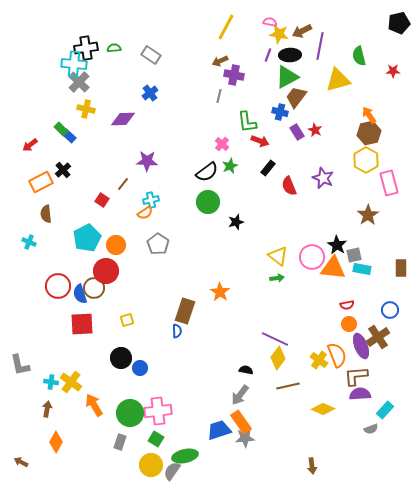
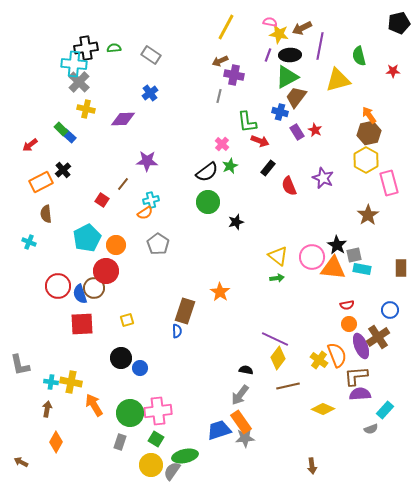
brown arrow at (302, 31): moved 3 px up
yellow cross at (71, 382): rotated 25 degrees counterclockwise
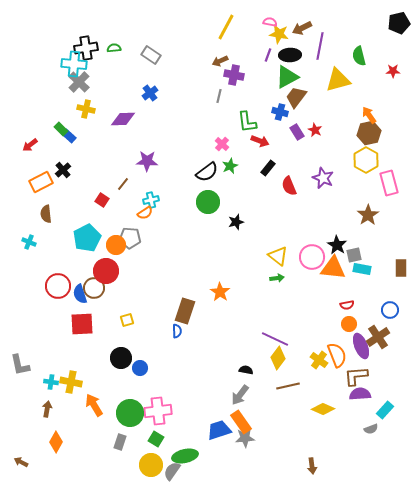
gray pentagon at (158, 244): moved 28 px left, 6 px up; rotated 30 degrees counterclockwise
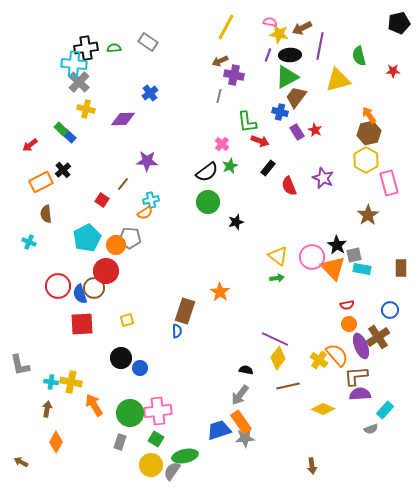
gray rectangle at (151, 55): moved 3 px left, 13 px up
orange triangle at (333, 268): rotated 40 degrees clockwise
orange semicircle at (337, 355): rotated 20 degrees counterclockwise
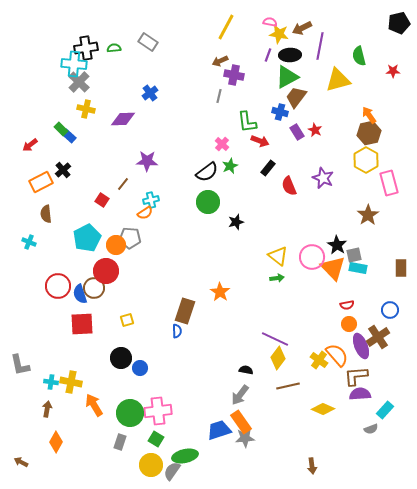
cyan rectangle at (362, 269): moved 4 px left, 1 px up
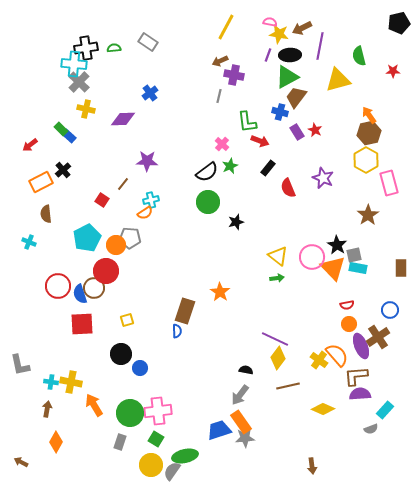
red semicircle at (289, 186): moved 1 px left, 2 px down
black circle at (121, 358): moved 4 px up
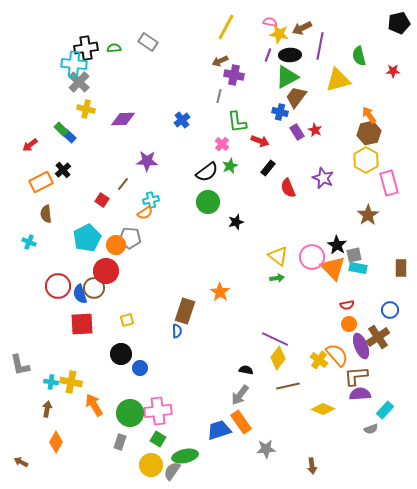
blue cross at (150, 93): moved 32 px right, 27 px down
green L-shape at (247, 122): moved 10 px left
gray star at (245, 438): moved 21 px right, 11 px down
green square at (156, 439): moved 2 px right
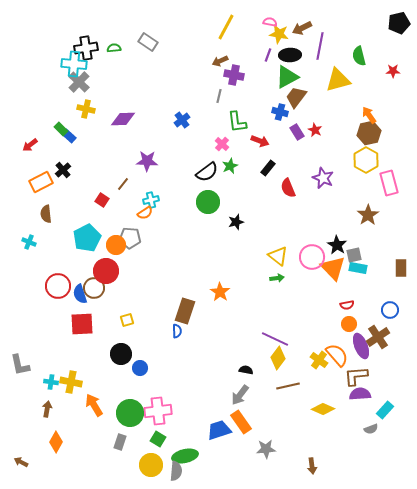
gray semicircle at (172, 471): moved 4 px right; rotated 150 degrees clockwise
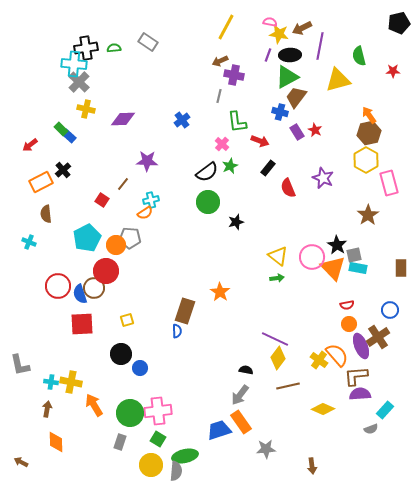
orange diamond at (56, 442): rotated 30 degrees counterclockwise
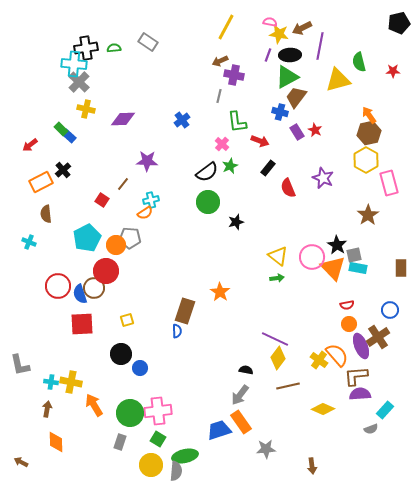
green semicircle at (359, 56): moved 6 px down
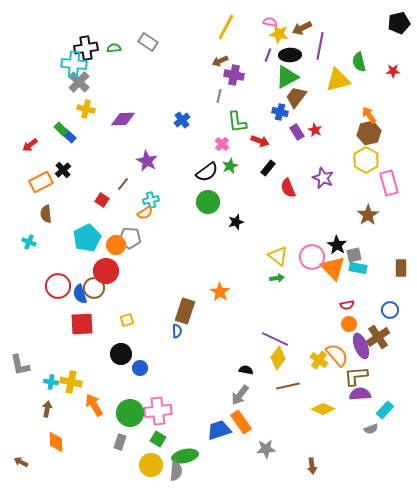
purple star at (147, 161): rotated 25 degrees clockwise
